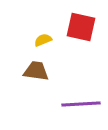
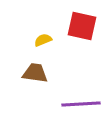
red square: moved 1 px right, 1 px up
brown trapezoid: moved 1 px left, 2 px down
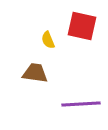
yellow semicircle: moved 5 px right; rotated 90 degrees counterclockwise
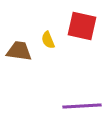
brown trapezoid: moved 16 px left, 22 px up
purple line: moved 1 px right, 2 px down
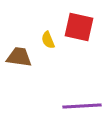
red square: moved 3 px left, 1 px down
brown trapezoid: moved 6 px down
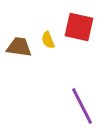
brown trapezoid: moved 10 px up
purple line: rotated 66 degrees clockwise
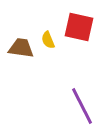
brown trapezoid: moved 2 px right, 1 px down
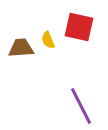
brown trapezoid: rotated 12 degrees counterclockwise
purple line: moved 1 px left
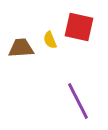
yellow semicircle: moved 2 px right
purple line: moved 3 px left, 5 px up
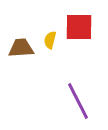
red square: rotated 12 degrees counterclockwise
yellow semicircle: rotated 36 degrees clockwise
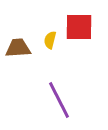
brown trapezoid: moved 3 px left
purple line: moved 19 px left, 1 px up
